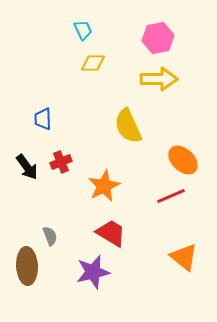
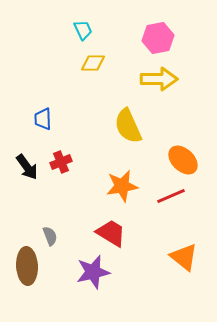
orange star: moved 18 px right; rotated 16 degrees clockwise
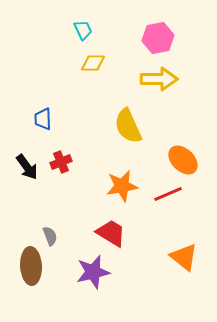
red line: moved 3 px left, 2 px up
brown ellipse: moved 4 px right
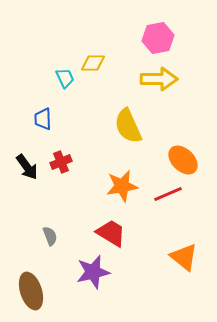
cyan trapezoid: moved 18 px left, 48 px down
brown ellipse: moved 25 px down; rotated 15 degrees counterclockwise
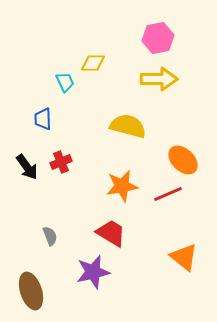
cyan trapezoid: moved 4 px down
yellow semicircle: rotated 129 degrees clockwise
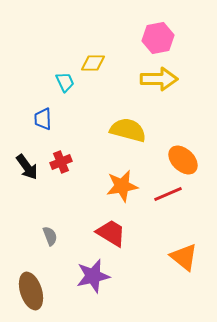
yellow semicircle: moved 4 px down
purple star: moved 4 px down
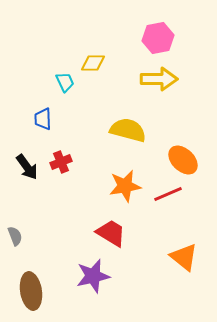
orange star: moved 3 px right
gray semicircle: moved 35 px left
brown ellipse: rotated 9 degrees clockwise
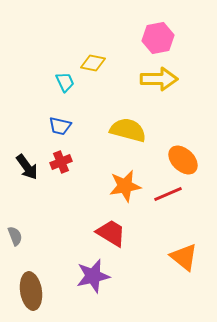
yellow diamond: rotated 10 degrees clockwise
blue trapezoid: moved 17 px right, 7 px down; rotated 75 degrees counterclockwise
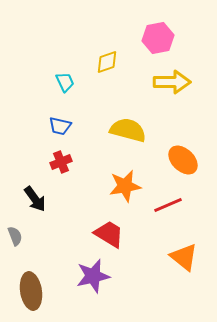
yellow diamond: moved 14 px right, 1 px up; rotated 30 degrees counterclockwise
yellow arrow: moved 13 px right, 3 px down
black arrow: moved 8 px right, 32 px down
red line: moved 11 px down
red trapezoid: moved 2 px left, 1 px down
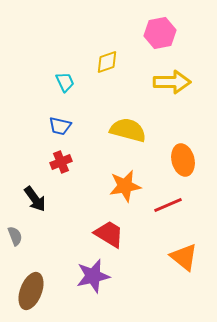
pink hexagon: moved 2 px right, 5 px up
orange ellipse: rotated 32 degrees clockwise
brown ellipse: rotated 30 degrees clockwise
